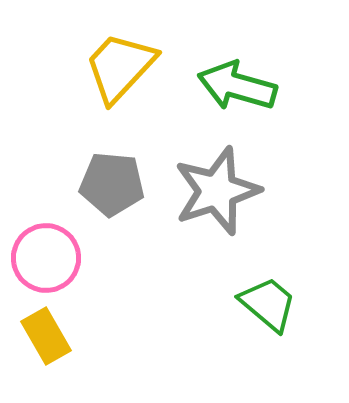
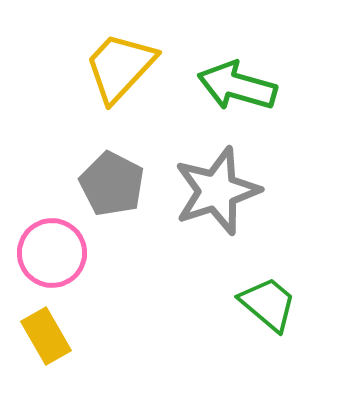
gray pentagon: rotated 22 degrees clockwise
pink circle: moved 6 px right, 5 px up
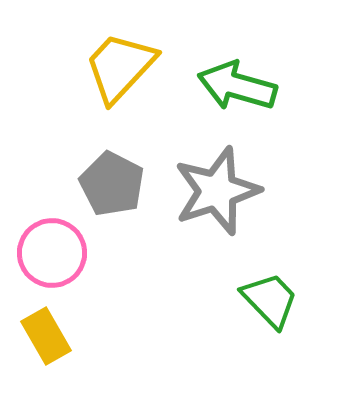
green trapezoid: moved 2 px right, 4 px up; rotated 6 degrees clockwise
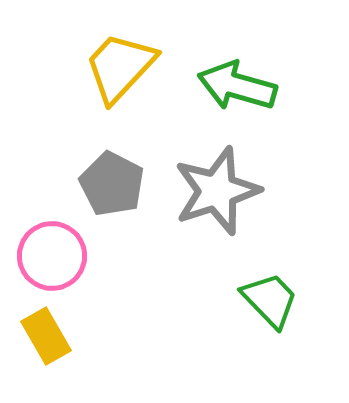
pink circle: moved 3 px down
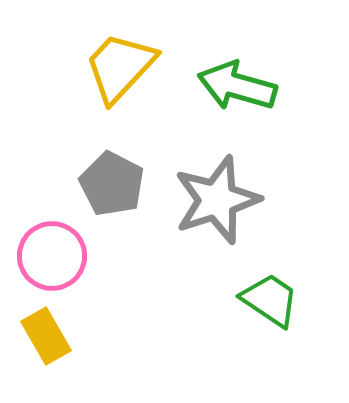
gray star: moved 9 px down
green trapezoid: rotated 12 degrees counterclockwise
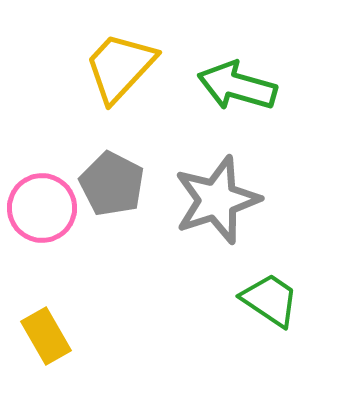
pink circle: moved 10 px left, 48 px up
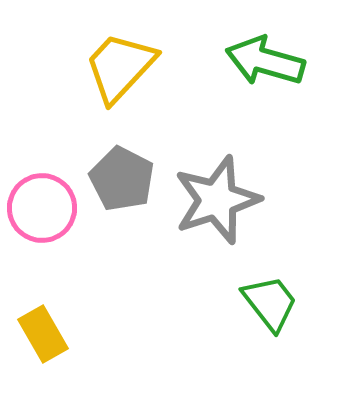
green arrow: moved 28 px right, 25 px up
gray pentagon: moved 10 px right, 5 px up
green trapezoid: moved 3 px down; rotated 18 degrees clockwise
yellow rectangle: moved 3 px left, 2 px up
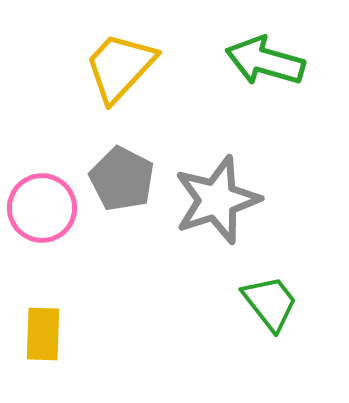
yellow rectangle: rotated 32 degrees clockwise
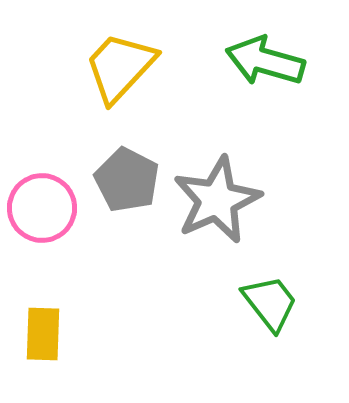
gray pentagon: moved 5 px right, 1 px down
gray star: rotated 6 degrees counterclockwise
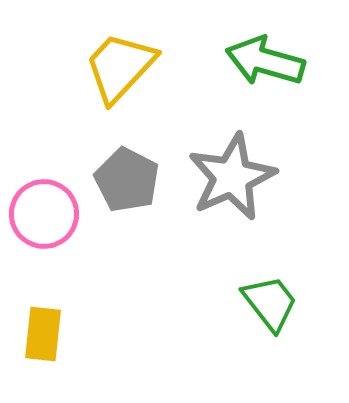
gray star: moved 15 px right, 23 px up
pink circle: moved 2 px right, 6 px down
yellow rectangle: rotated 4 degrees clockwise
